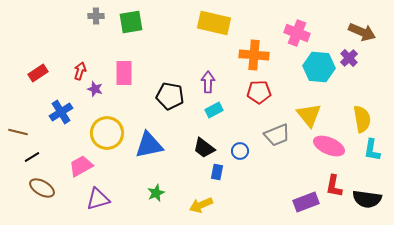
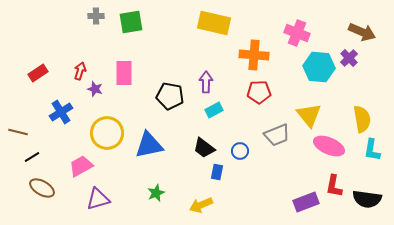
purple arrow: moved 2 px left
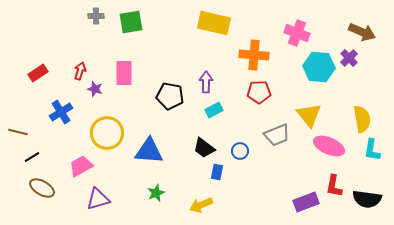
blue triangle: moved 6 px down; rotated 16 degrees clockwise
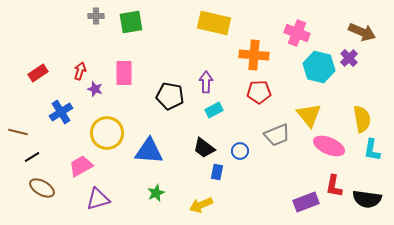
cyan hexagon: rotated 8 degrees clockwise
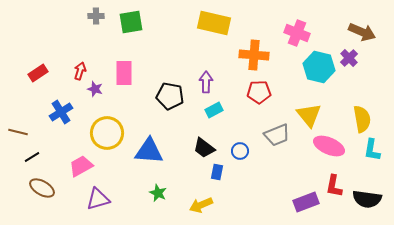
green star: moved 2 px right; rotated 24 degrees counterclockwise
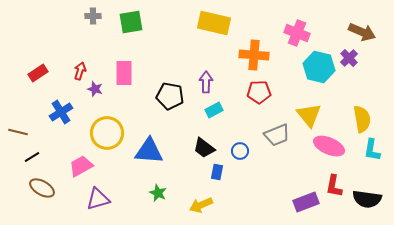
gray cross: moved 3 px left
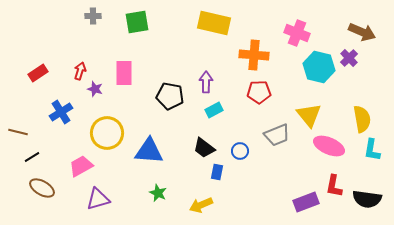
green square: moved 6 px right
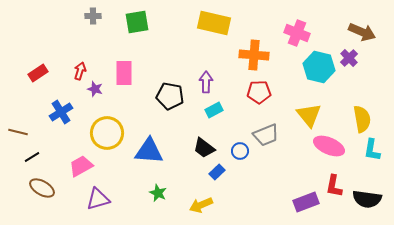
gray trapezoid: moved 11 px left
blue rectangle: rotated 35 degrees clockwise
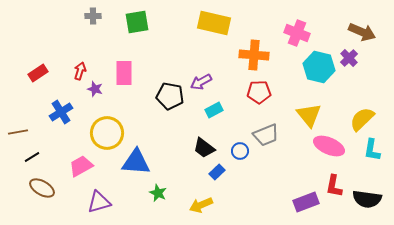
purple arrow: moved 5 px left; rotated 120 degrees counterclockwise
yellow semicircle: rotated 124 degrees counterclockwise
brown line: rotated 24 degrees counterclockwise
blue triangle: moved 13 px left, 11 px down
purple triangle: moved 1 px right, 3 px down
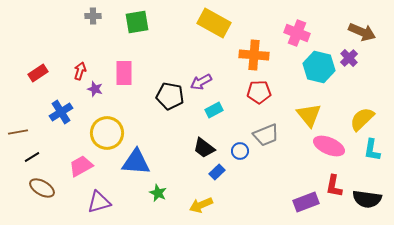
yellow rectangle: rotated 16 degrees clockwise
